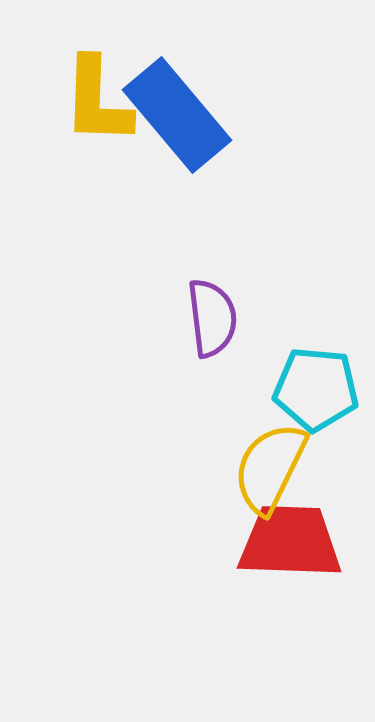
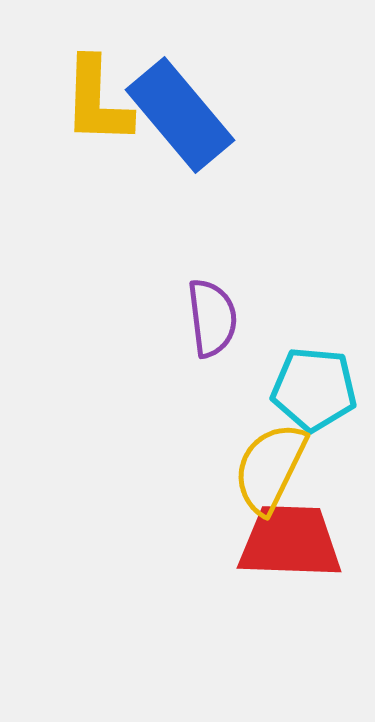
blue rectangle: moved 3 px right
cyan pentagon: moved 2 px left
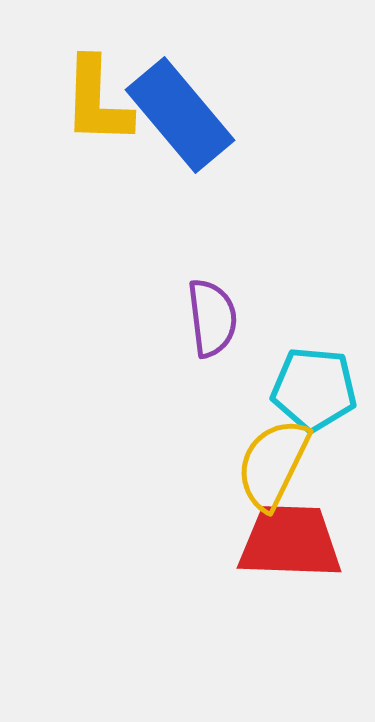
yellow semicircle: moved 3 px right, 4 px up
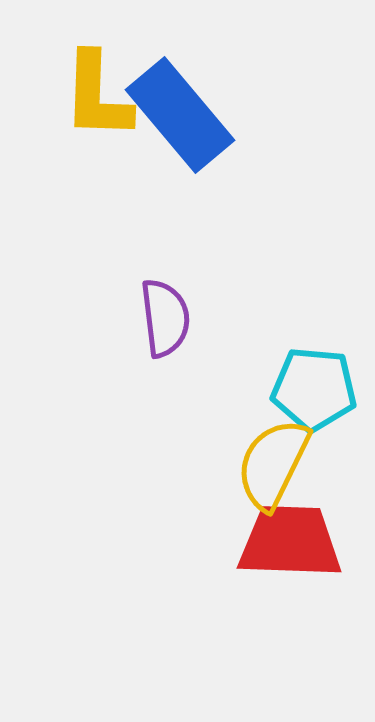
yellow L-shape: moved 5 px up
purple semicircle: moved 47 px left
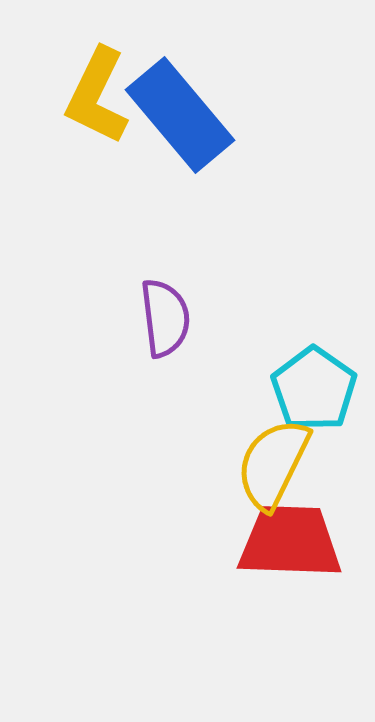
yellow L-shape: rotated 24 degrees clockwise
cyan pentagon: rotated 30 degrees clockwise
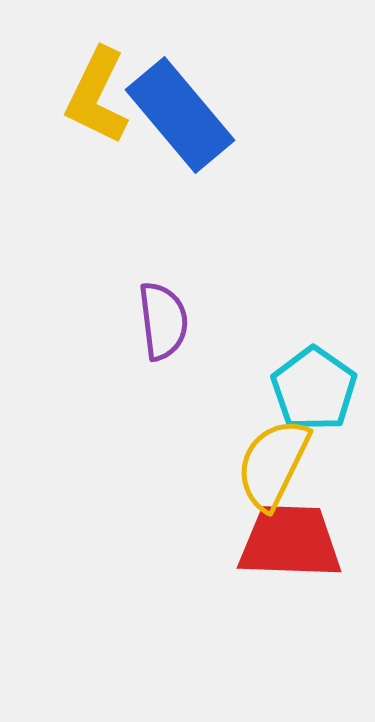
purple semicircle: moved 2 px left, 3 px down
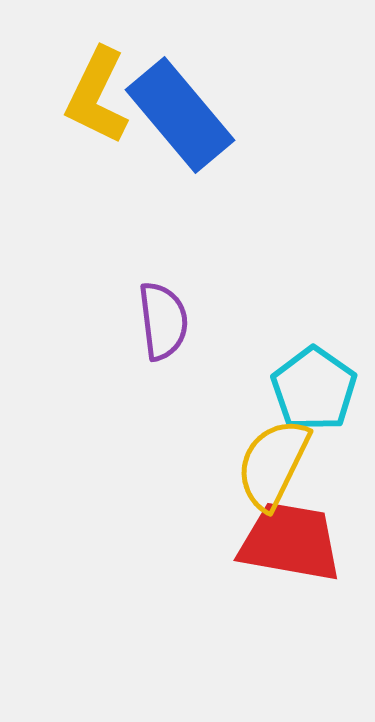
red trapezoid: rotated 8 degrees clockwise
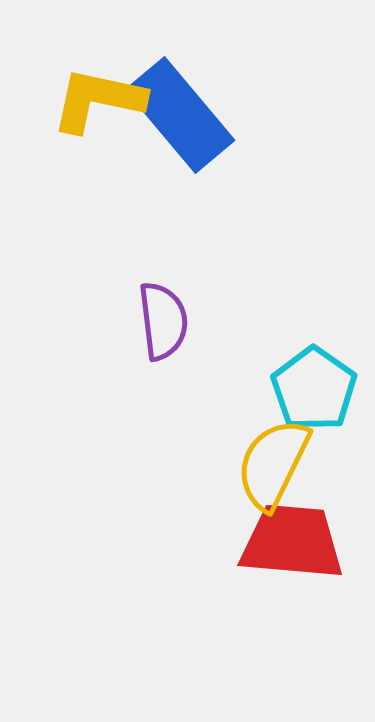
yellow L-shape: moved 1 px right, 4 px down; rotated 76 degrees clockwise
red trapezoid: moved 2 px right; rotated 5 degrees counterclockwise
